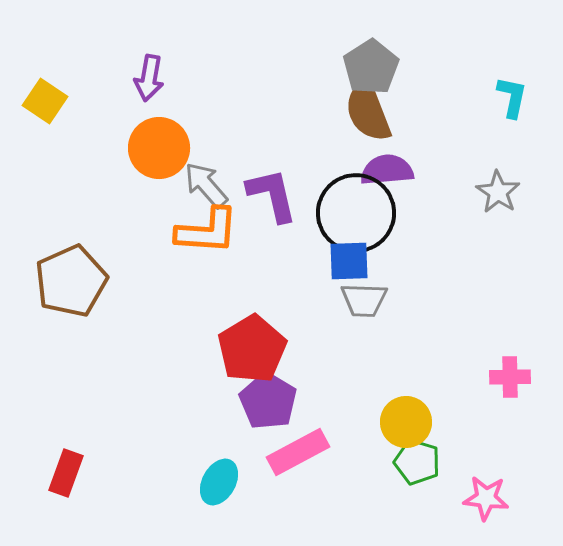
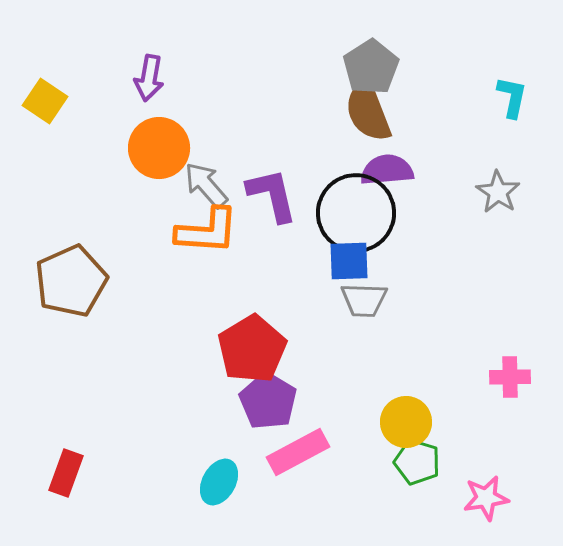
pink star: rotated 15 degrees counterclockwise
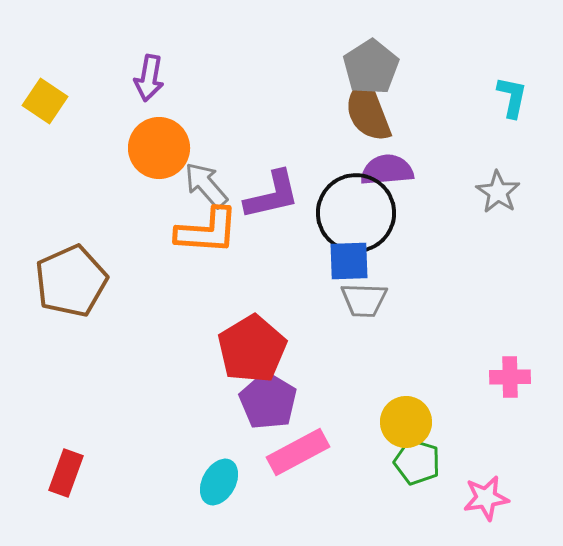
purple L-shape: rotated 90 degrees clockwise
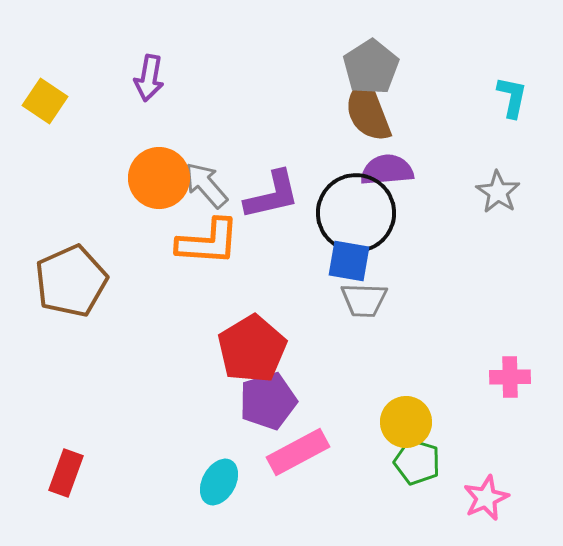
orange circle: moved 30 px down
orange L-shape: moved 1 px right, 11 px down
blue square: rotated 12 degrees clockwise
purple pentagon: rotated 24 degrees clockwise
pink star: rotated 15 degrees counterclockwise
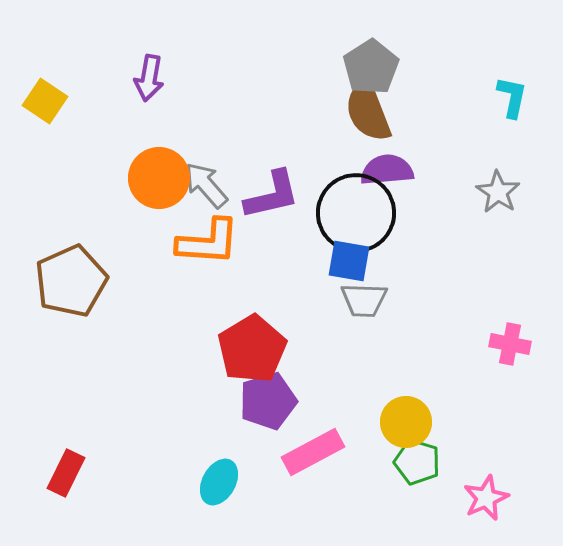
pink cross: moved 33 px up; rotated 12 degrees clockwise
pink rectangle: moved 15 px right
red rectangle: rotated 6 degrees clockwise
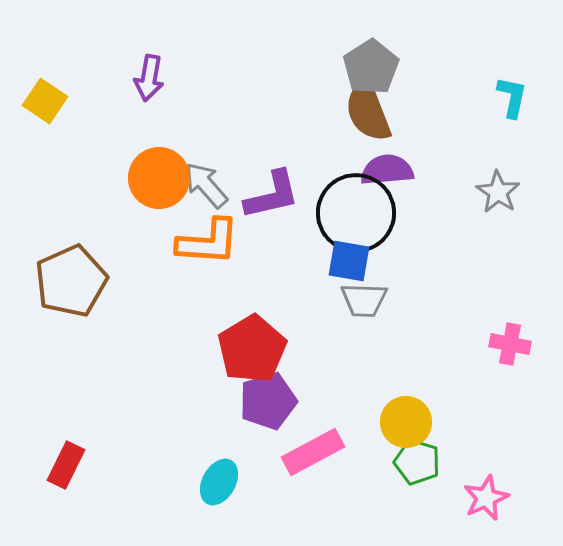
red rectangle: moved 8 px up
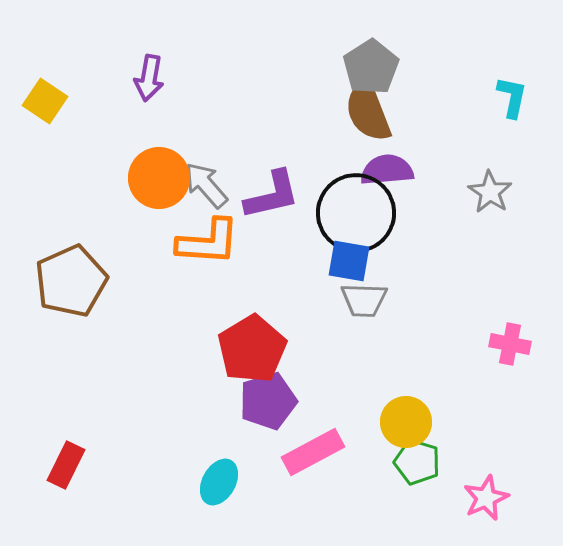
gray star: moved 8 px left
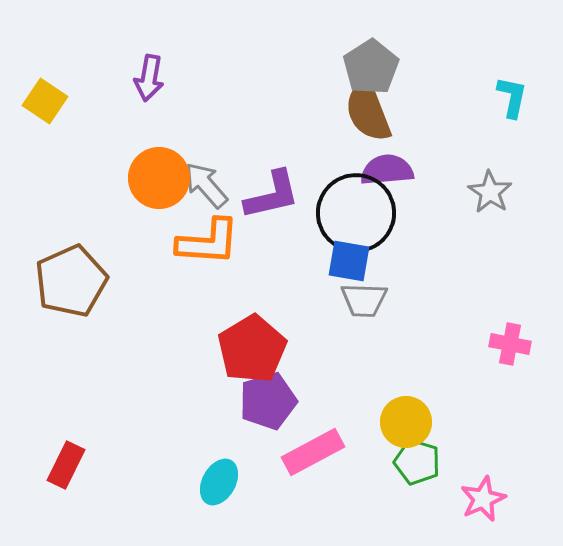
pink star: moved 3 px left, 1 px down
